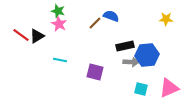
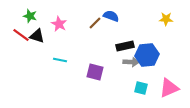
green star: moved 28 px left, 5 px down
black triangle: rotated 49 degrees clockwise
cyan square: moved 1 px up
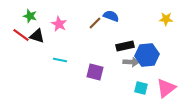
pink triangle: moved 3 px left; rotated 15 degrees counterclockwise
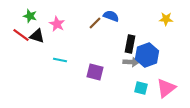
pink star: moved 2 px left
black rectangle: moved 5 px right, 2 px up; rotated 66 degrees counterclockwise
blue hexagon: rotated 15 degrees counterclockwise
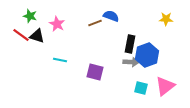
brown line: rotated 24 degrees clockwise
pink triangle: moved 1 px left, 2 px up
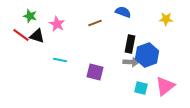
blue semicircle: moved 12 px right, 4 px up
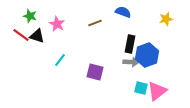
yellow star: rotated 16 degrees counterclockwise
cyan line: rotated 64 degrees counterclockwise
pink triangle: moved 8 px left, 5 px down
